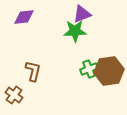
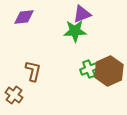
brown hexagon: rotated 16 degrees counterclockwise
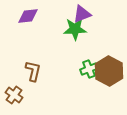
purple diamond: moved 4 px right, 1 px up
green star: moved 2 px up
brown hexagon: rotated 8 degrees counterclockwise
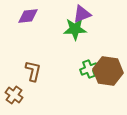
brown hexagon: moved 1 px left; rotated 20 degrees counterclockwise
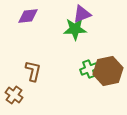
brown hexagon: rotated 20 degrees counterclockwise
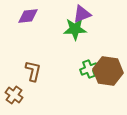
brown hexagon: rotated 20 degrees clockwise
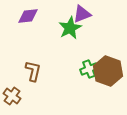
green star: moved 5 px left, 1 px up; rotated 25 degrees counterclockwise
brown hexagon: rotated 12 degrees clockwise
brown cross: moved 2 px left, 1 px down
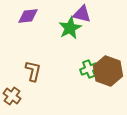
purple triangle: rotated 36 degrees clockwise
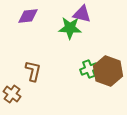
green star: rotated 30 degrees clockwise
brown cross: moved 2 px up
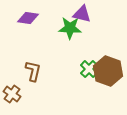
purple diamond: moved 2 px down; rotated 15 degrees clockwise
green cross: rotated 24 degrees counterclockwise
